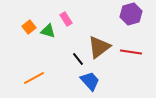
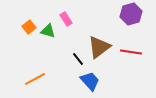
orange line: moved 1 px right, 1 px down
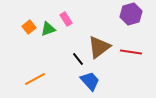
green triangle: moved 2 px up; rotated 35 degrees counterclockwise
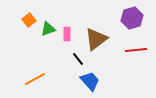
purple hexagon: moved 1 px right, 4 px down
pink rectangle: moved 1 px right, 15 px down; rotated 32 degrees clockwise
orange square: moved 7 px up
brown triangle: moved 3 px left, 8 px up
red line: moved 5 px right, 2 px up; rotated 15 degrees counterclockwise
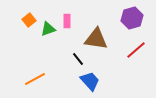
pink rectangle: moved 13 px up
brown triangle: rotated 45 degrees clockwise
red line: rotated 35 degrees counterclockwise
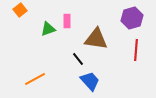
orange square: moved 9 px left, 10 px up
red line: rotated 45 degrees counterclockwise
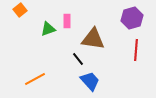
brown triangle: moved 3 px left
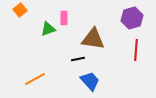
pink rectangle: moved 3 px left, 3 px up
black line: rotated 64 degrees counterclockwise
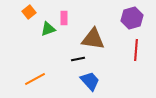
orange square: moved 9 px right, 2 px down
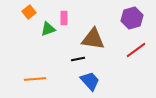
red line: rotated 50 degrees clockwise
orange line: rotated 25 degrees clockwise
